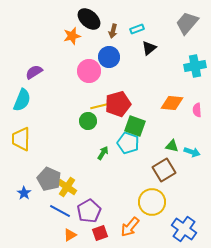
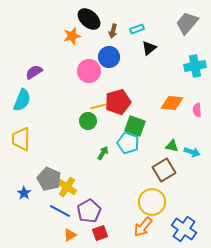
red pentagon: moved 2 px up
orange arrow: moved 13 px right
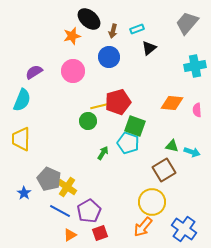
pink circle: moved 16 px left
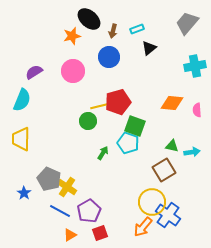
cyan arrow: rotated 28 degrees counterclockwise
blue cross: moved 16 px left, 14 px up
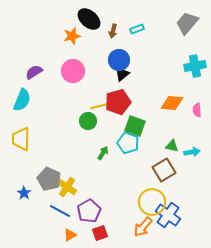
black triangle: moved 27 px left, 26 px down
blue circle: moved 10 px right, 3 px down
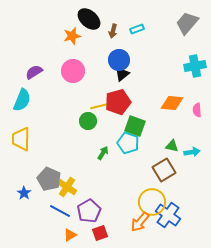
orange arrow: moved 3 px left, 5 px up
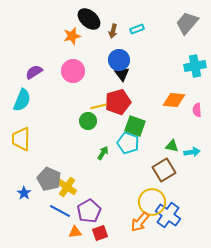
black triangle: rotated 28 degrees counterclockwise
orange diamond: moved 2 px right, 3 px up
orange triangle: moved 5 px right, 3 px up; rotated 24 degrees clockwise
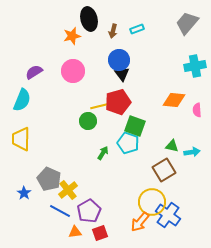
black ellipse: rotated 35 degrees clockwise
yellow cross: moved 1 px right, 3 px down; rotated 18 degrees clockwise
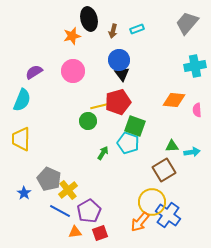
green triangle: rotated 16 degrees counterclockwise
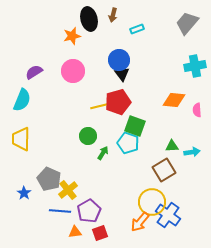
brown arrow: moved 16 px up
green circle: moved 15 px down
blue line: rotated 25 degrees counterclockwise
